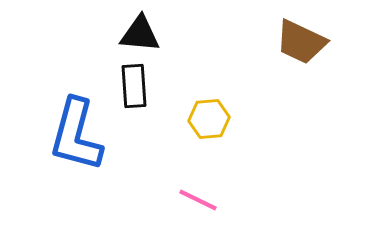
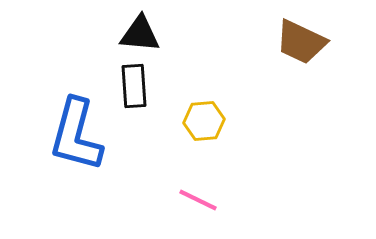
yellow hexagon: moved 5 px left, 2 px down
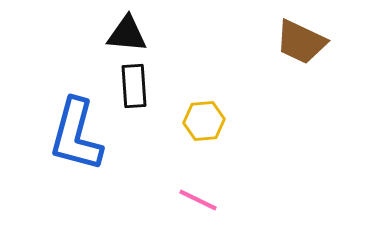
black triangle: moved 13 px left
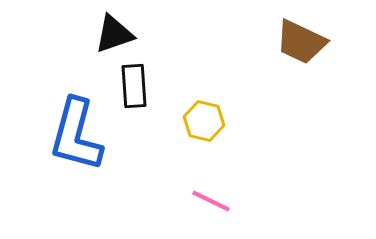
black triangle: moved 13 px left; rotated 24 degrees counterclockwise
yellow hexagon: rotated 18 degrees clockwise
pink line: moved 13 px right, 1 px down
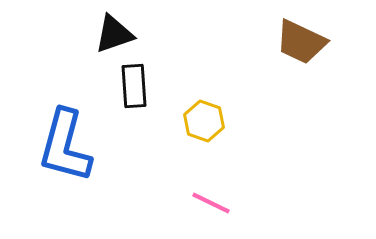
yellow hexagon: rotated 6 degrees clockwise
blue L-shape: moved 11 px left, 11 px down
pink line: moved 2 px down
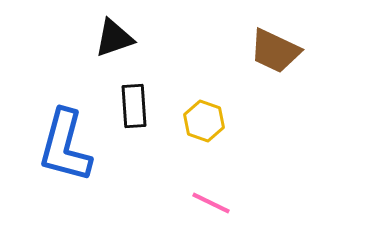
black triangle: moved 4 px down
brown trapezoid: moved 26 px left, 9 px down
black rectangle: moved 20 px down
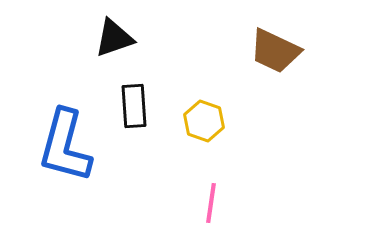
pink line: rotated 72 degrees clockwise
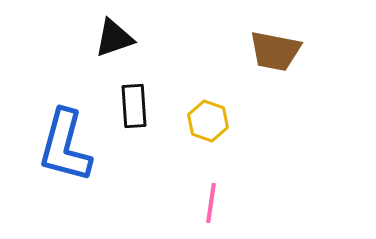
brown trapezoid: rotated 14 degrees counterclockwise
yellow hexagon: moved 4 px right
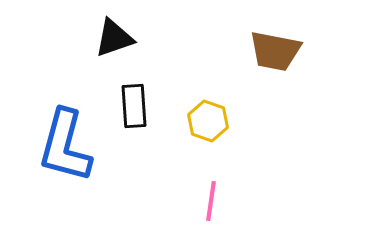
pink line: moved 2 px up
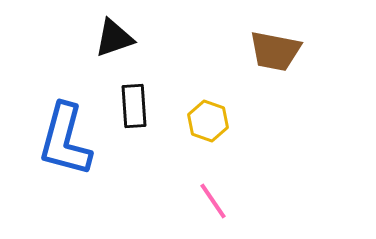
blue L-shape: moved 6 px up
pink line: moved 2 px right; rotated 42 degrees counterclockwise
